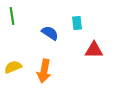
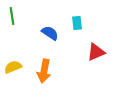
red triangle: moved 2 px right, 2 px down; rotated 24 degrees counterclockwise
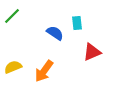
green line: rotated 54 degrees clockwise
blue semicircle: moved 5 px right
red triangle: moved 4 px left
orange arrow: rotated 25 degrees clockwise
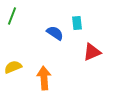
green line: rotated 24 degrees counterclockwise
orange arrow: moved 7 px down; rotated 140 degrees clockwise
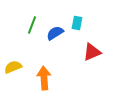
green line: moved 20 px right, 9 px down
cyan rectangle: rotated 16 degrees clockwise
blue semicircle: rotated 66 degrees counterclockwise
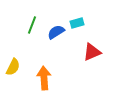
cyan rectangle: rotated 64 degrees clockwise
blue semicircle: moved 1 px right, 1 px up
yellow semicircle: rotated 138 degrees clockwise
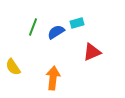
green line: moved 1 px right, 2 px down
yellow semicircle: rotated 120 degrees clockwise
orange arrow: moved 9 px right; rotated 10 degrees clockwise
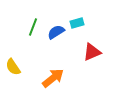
orange arrow: rotated 45 degrees clockwise
